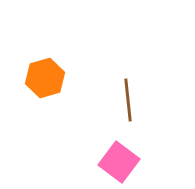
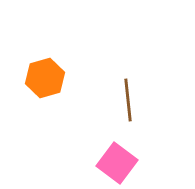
pink square: moved 2 px left, 1 px down
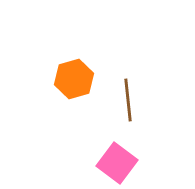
orange hexagon: moved 29 px right, 1 px down
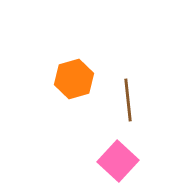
pink square: moved 1 px right, 2 px up; rotated 6 degrees clockwise
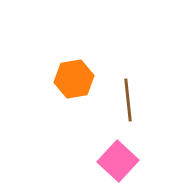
orange hexagon: rotated 6 degrees clockwise
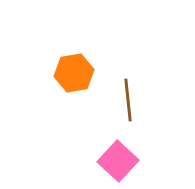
orange hexagon: moved 6 px up
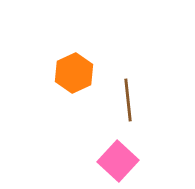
orange hexagon: rotated 15 degrees counterclockwise
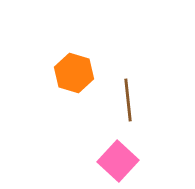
orange hexagon: rotated 18 degrees counterclockwise
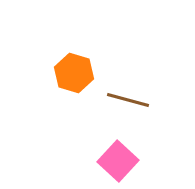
brown line: rotated 69 degrees counterclockwise
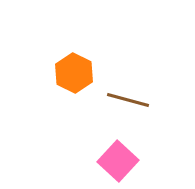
orange hexagon: rotated 9 degrees clockwise
